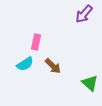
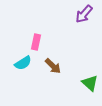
cyan semicircle: moved 2 px left, 1 px up
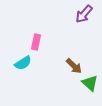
brown arrow: moved 21 px right
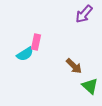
cyan semicircle: moved 2 px right, 9 px up
green triangle: moved 3 px down
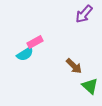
pink rectangle: moved 1 px left; rotated 49 degrees clockwise
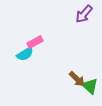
brown arrow: moved 3 px right, 13 px down
